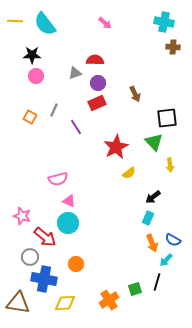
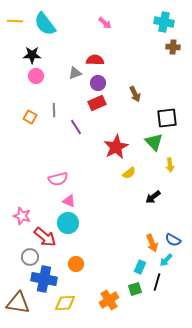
gray line: rotated 24 degrees counterclockwise
cyan rectangle: moved 8 px left, 49 px down
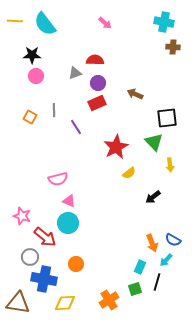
brown arrow: rotated 140 degrees clockwise
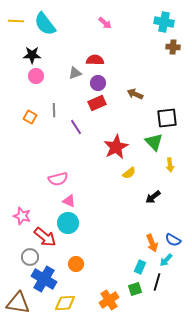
yellow line: moved 1 px right
blue cross: rotated 20 degrees clockwise
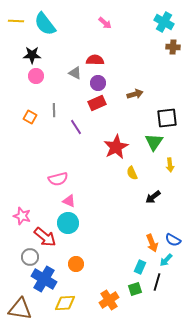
cyan cross: rotated 18 degrees clockwise
gray triangle: rotated 48 degrees clockwise
brown arrow: rotated 140 degrees clockwise
green triangle: rotated 18 degrees clockwise
yellow semicircle: moved 3 px right; rotated 104 degrees clockwise
brown triangle: moved 2 px right, 6 px down
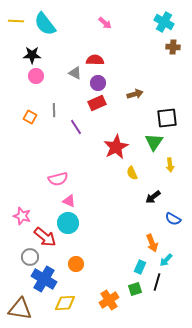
blue semicircle: moved 21 px up
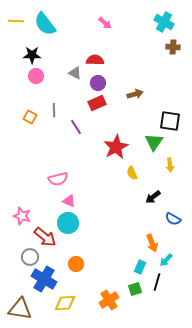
black square: moved 3 px right, 3 px down; rotated 15 degrees clockwise
